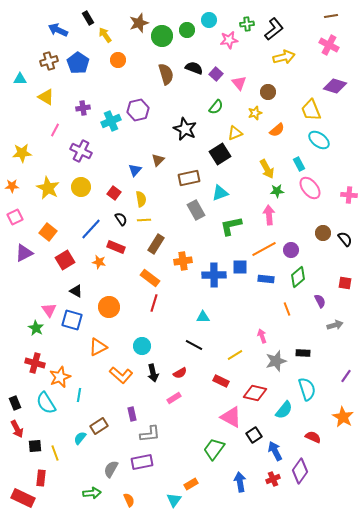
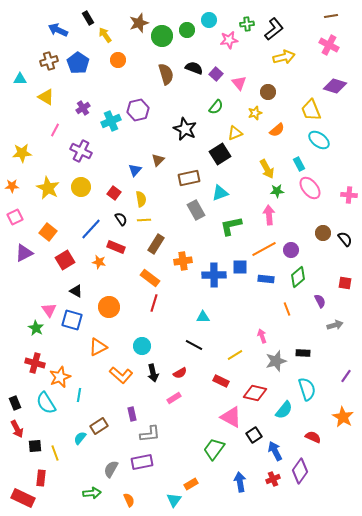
purple cross at (83, 108): rotated 24 degrees counterclockwise
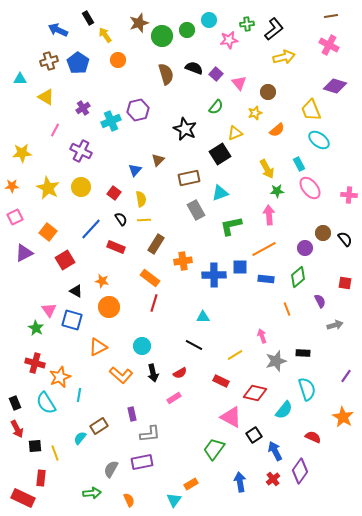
purple circle at (291, 250): moved 14 px right, 2 px up
orange star at (99, 262): moved 3 px right, 19 px down
red cross at (273, 479): rotated 16 degrees counterclockwise
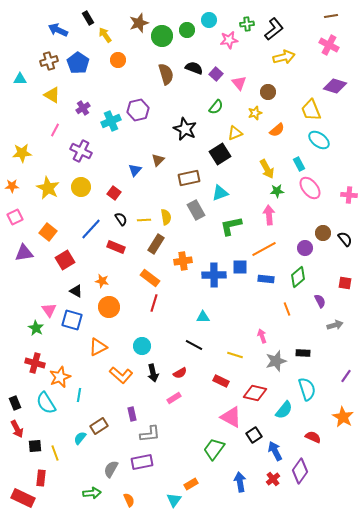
yellow triangle at (46, 97): moved 6 px right, 2 px up
yellow semicircle at (141, 199): moved 25 px right, 18 px down
purple triangle at (24, 253): rotated 18 degrees clockwise
yellow line at (235, 355): rotated 49 degrees clockwise
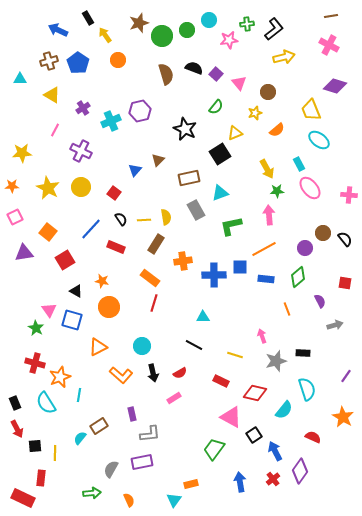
purple hexagon at (138, 110): moved 2 px right, 1 px down
yellow line at (55, 453): rotated 21 degrees clockwise
orange rectangle at (191, 484): rotated 16 degrees clockwise
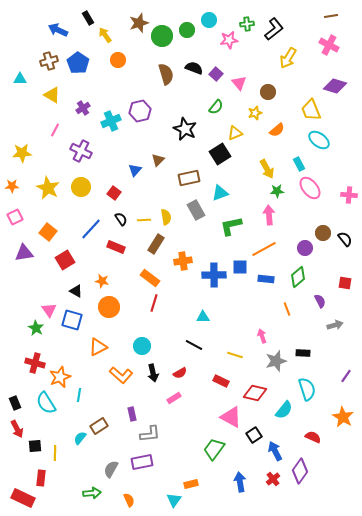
yellow arrow at (284, 57): moved 4 px right, 1 px down; rotated 135 degrees clockwise
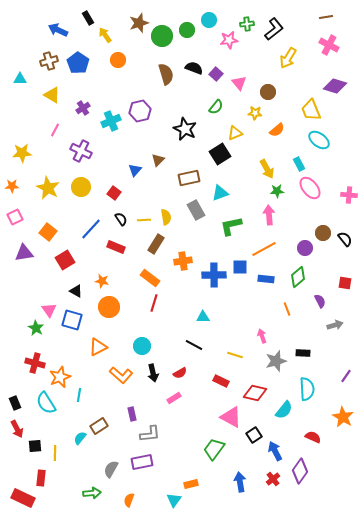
brown line at (331, 16): moved 5 px left, 1 px down
yellow star at (255, 113): rotated 24 degrees clockwise
cyan semicircle at (307, 389): rotated 15 degrees clockwise
orange semicircle at (129, 500): rotated 136 degrees counterclockwise
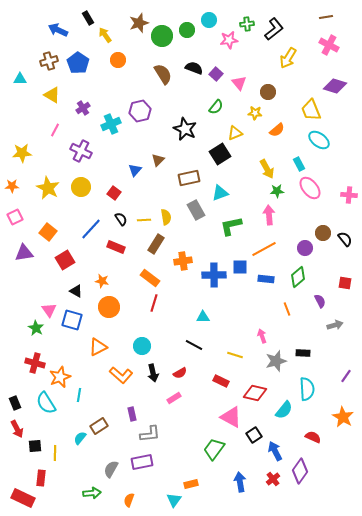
brown semicircle at (166, 74): moved 3 px left; rotated 15 degrees counterclockwise
cyan cross at (111, 121): moved 3 px down
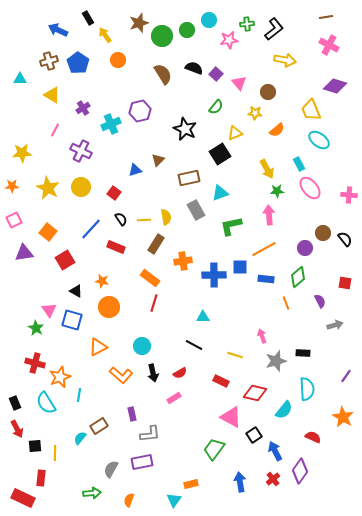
yellow arrow at (288, 58): moved 3 px left, 2 px down; rotated 110 degrees counterclockwise
blue triangle at (135, 170): rotated 32 degrees clockwise
pink square at (15, 217): moved 1 px left, 3 px down
orange line at (287, 309): moved 1 px left, 6 px up
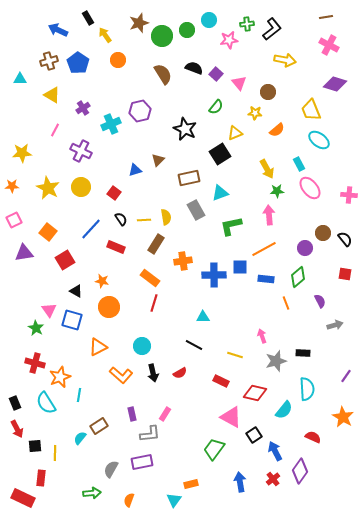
black L-shape at (274, 29): moved 2 px left
purple diamond at (335, 86): moved 2 px up
red square at (345, 283): moved 9 px up
pink rectangle at (174, 398): moved 9 px left, 16 px down; rotated 24 degrees counterclockwise
